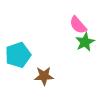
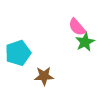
pink semicircle: moved 1 px left, 2 px down
cyan pentagon: moved 2 px up
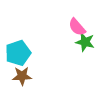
green star: rotated 30 degrees counterclockwise
brown star: moved 22 px left
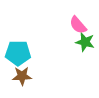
pink semicircle: moved 1 px right, 2 px up
cyan pentagon: rotated 20 degrees clockwise
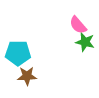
brown star: moved 5 px right
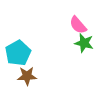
green star: moved 1 px left, 1 px down
cyan pentagon: rotated 30 degrees counterclockwise
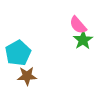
green star: moved 1 px left, 3 px up; rotated 24 degrees clockwise
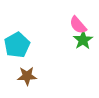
cyan pentagon: moved 1 px left, 8 px up
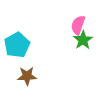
pink semicircle: rotated 60 degrees clockwise
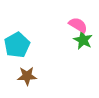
pink semicircle: rotated 102 degrees clockwise
green star: rotated 12 degrees counterclockwise
